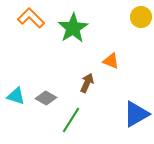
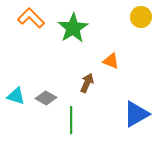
green line: rotated 32 degrees counterclockwise
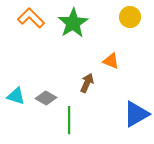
yellow circle: moved 11 px left
green star: moved 5 px up
green line: moved 2 px left
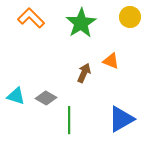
green star: moved 8 px right
brown arrow: moved 3 px left, 10 px up
blue triangle: moved 15 px left, 5 px down
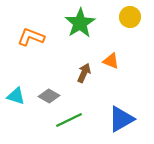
orange L-shape: moved 19 px down; rotated 24 degrees counterclockwise
green star: moved 1 px left
gray diamond: moved 3 px right, 2 px up
green line: rotated 64 degrees clockwise
